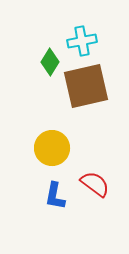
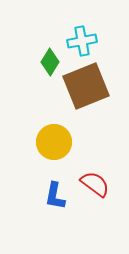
brown square: rotated 9 degrees counterclockwise
yellow circle: moved 2 px right, 6 px up
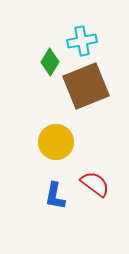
yellow circle: moved 2 px right
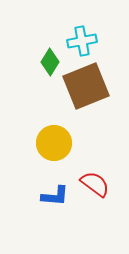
yellow circle: moved 2 px left, 1 px down
blue L-shape: rotated 96 degrees counterclockwise
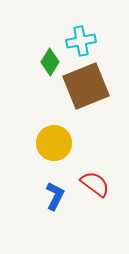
cyan cross: moved 1 px left
blue L-shape: rotated 68 degrees counterclockwise
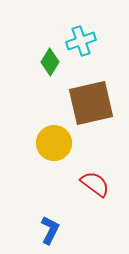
cyan cross: rotated 8 degrees counterclockwise
brown square: moved 5 px right, 17 px down; rotated 9 degrees clockwise
blue L-shape: moved 5 px left, 34 px down
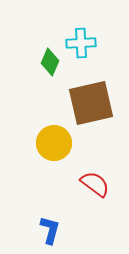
cyan cross: moved 2 px down; rotated 16 degrees clockwise
green diamond: rotated 8 degrees counterclockwise
blue L-shape: rotated 12 degrees counterclockwise
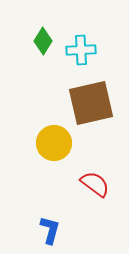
cyan cross: moved 7 px down
green diamond: moved 7 px left, 21 px up; rotated 8 degrees clockwise
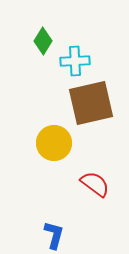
cyan cross: moved 6 px left, 11 px down
blue L-shape: moved 4 px right, 5 px down
